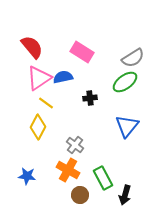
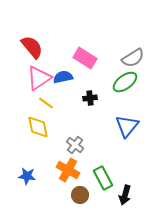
pink rectangle: moved 3 px right, 6 px down
yellow diamond: rotated 40 degrees counterclockwise
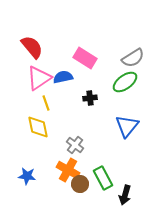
yellow line: rotated 35 degrees clockwise
brown circle: moved 11 px up
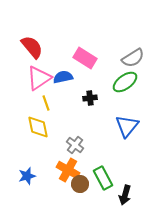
blue star: rotated 24 degrees counterclockwise
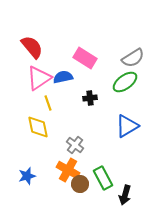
yellow line: moved 2 px right
blue triangle: rotated 20 degrees clockwise
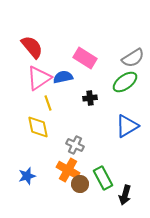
gray cross: rotated 12 degrees counterclockwise
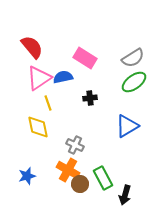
green ellipse: moved 9 px right
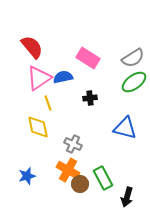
pink rectangle: moved 3 px right
blue triangle: moved 2 px left, 2 px down; rotated 45 degrees clockwise
gray cross: moved 2 px left, 1 px up
black arrow: moved 2 px right, 2 px down
